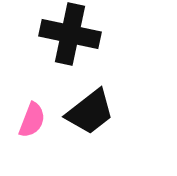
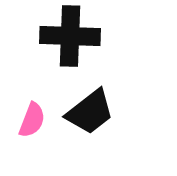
black cross: moved 2 px down; rotated 10 degrees counterclockwise
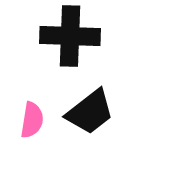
pink semicircle: rotated 12 degrees counterclockwise
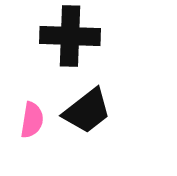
black trapezoid: moved 3 px left, 1 px up
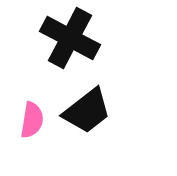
black cross: moved 2 px down; rotated 26 degrees clockwise
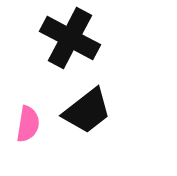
pink semicircle: moved 4 px left, 4 px down
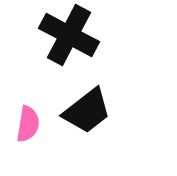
black cross: moved 1 px left, 3 px up
